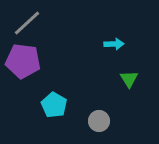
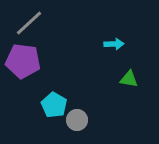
gray line: moved 2 px right
green triangle: rotated 48 degrees counterclockwise
gray circle: moved 22 px left, 1 px up
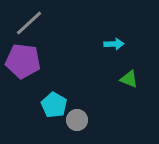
green triangle: rotated 12 degrees clockwise
